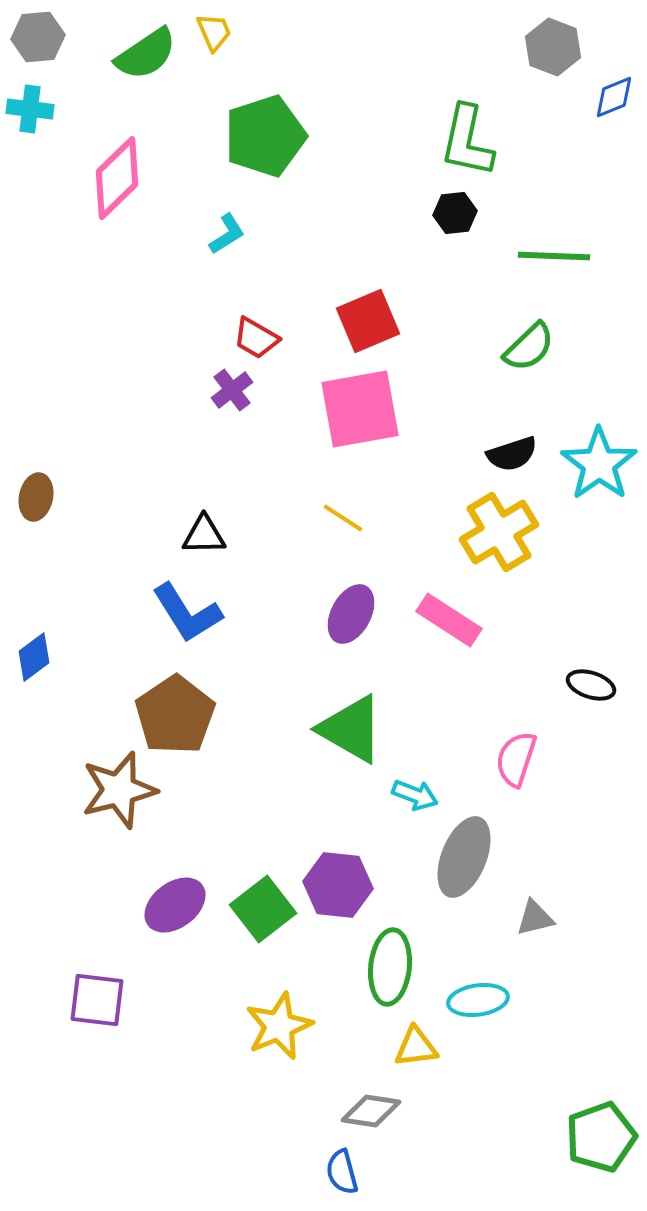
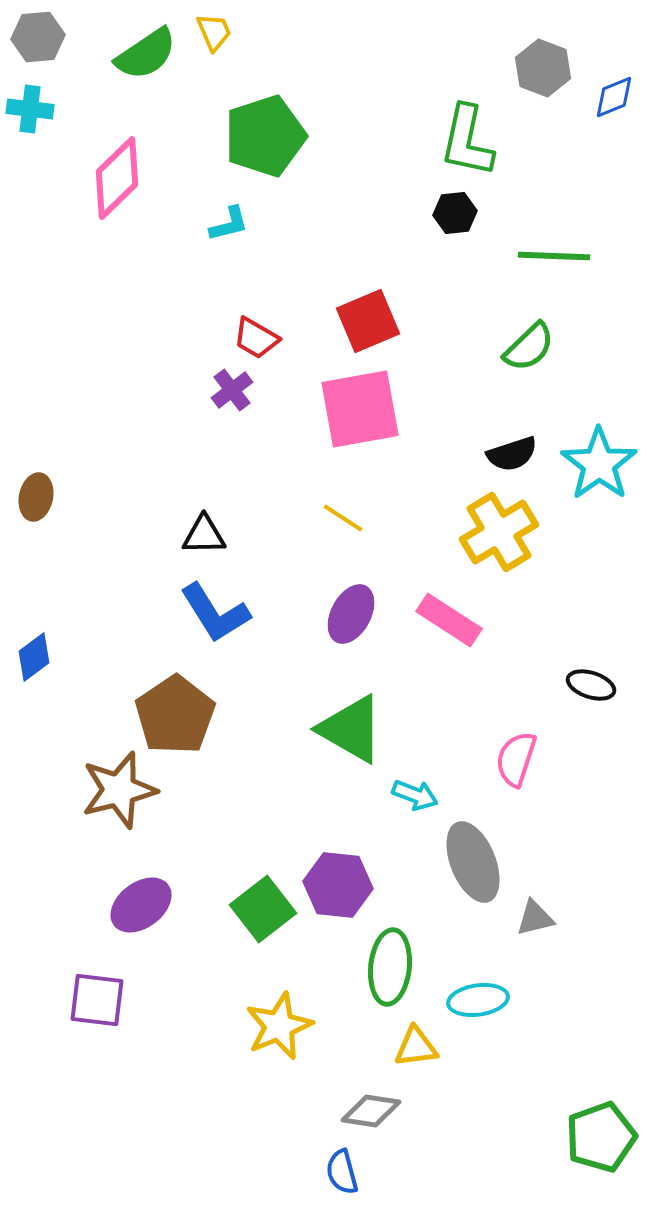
gray hexagon at (553, 47): moved 10 px left, 21 px down
cyan L-shape at (227, 234): moved 2 px right, 10 px up; rotated 18 degrees clockwise
blue L-shape at (187, 613): moved 28 px right
gray ellipse at (464, 857): moved 9 px right, 5 px down; rotated 44 degrees counterclockwise
purple ellipse at (175, 905): moved 34 px left
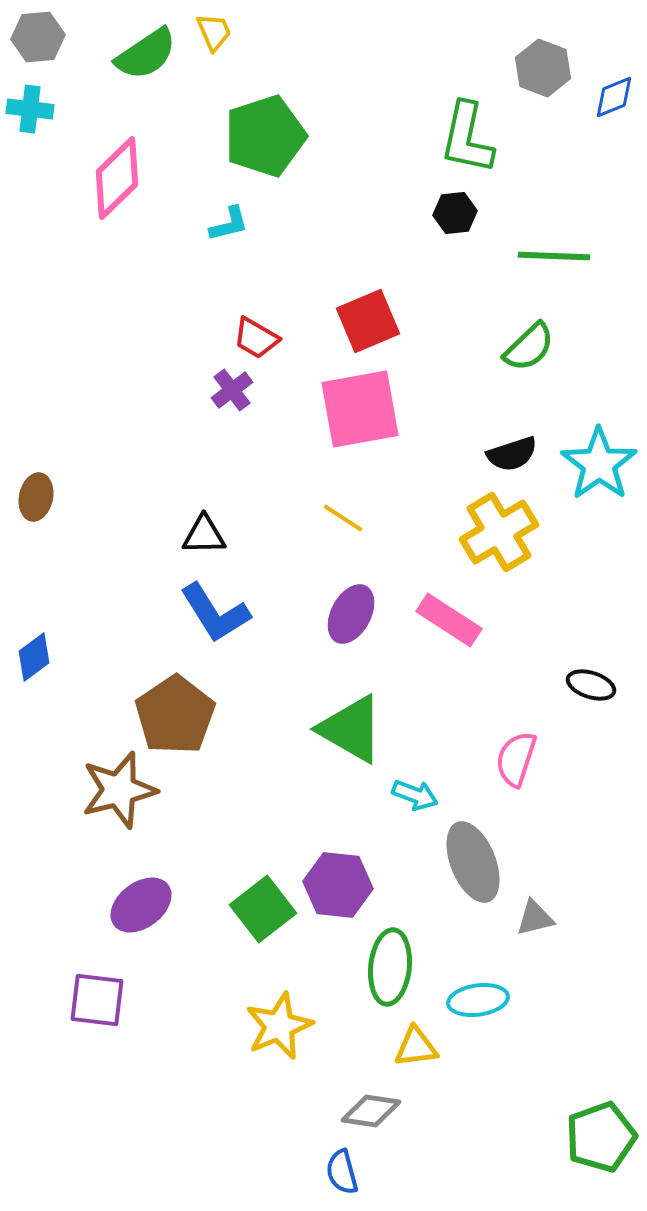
green L-shape at (467, 141): moved 3 px up
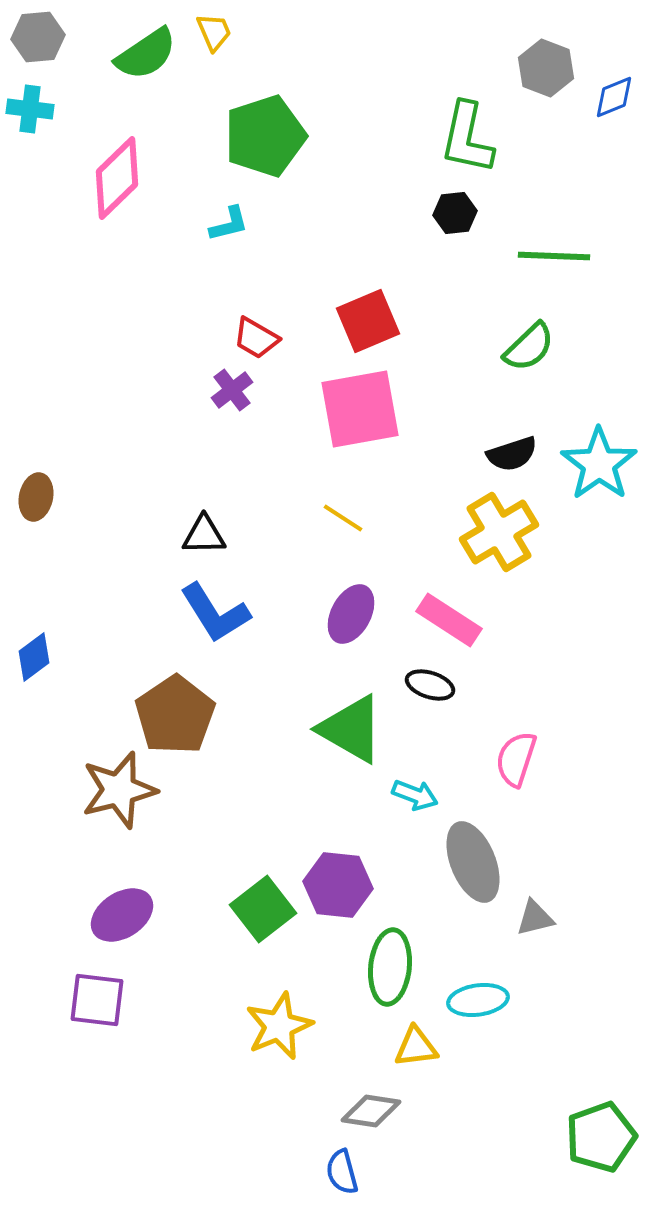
gray hexagon at (543, 68): moved 3 px right
black ellipse at (591, 685): moved 161 px left
purple ellipse at (141, 905): moved 19 px left, 10 px down; rotated 4 degrees clockwise
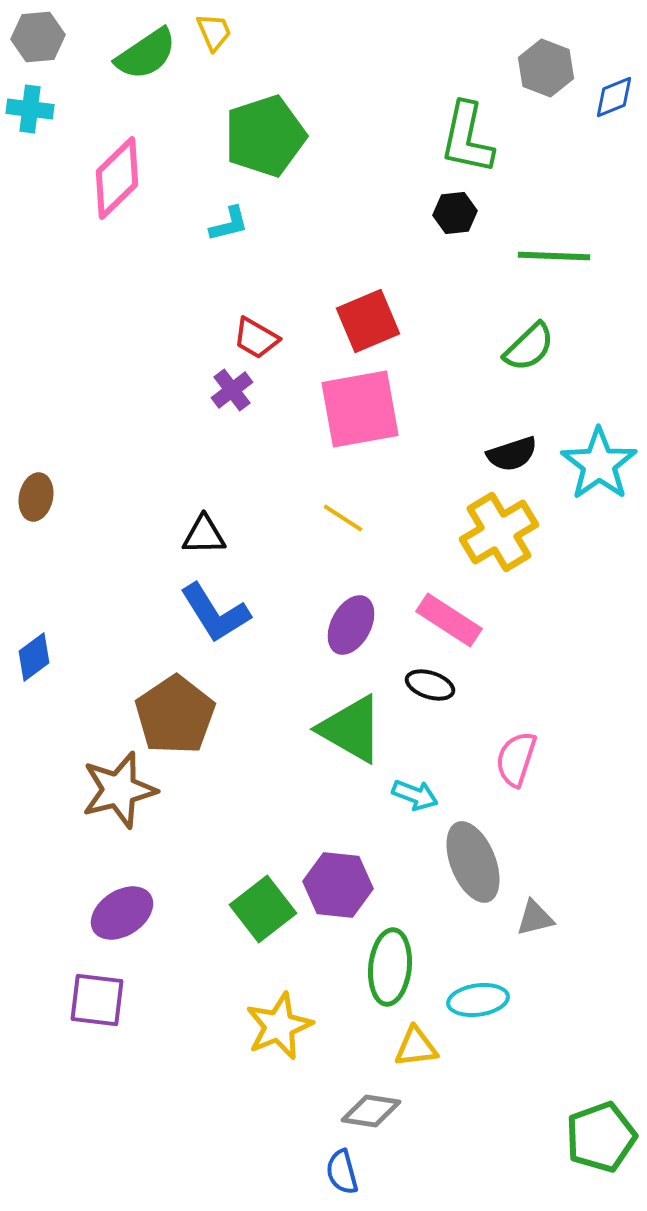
purple ellipse at (351, 614): moved 11 px down
purple ellipse at (122, 915): moved 2 px up
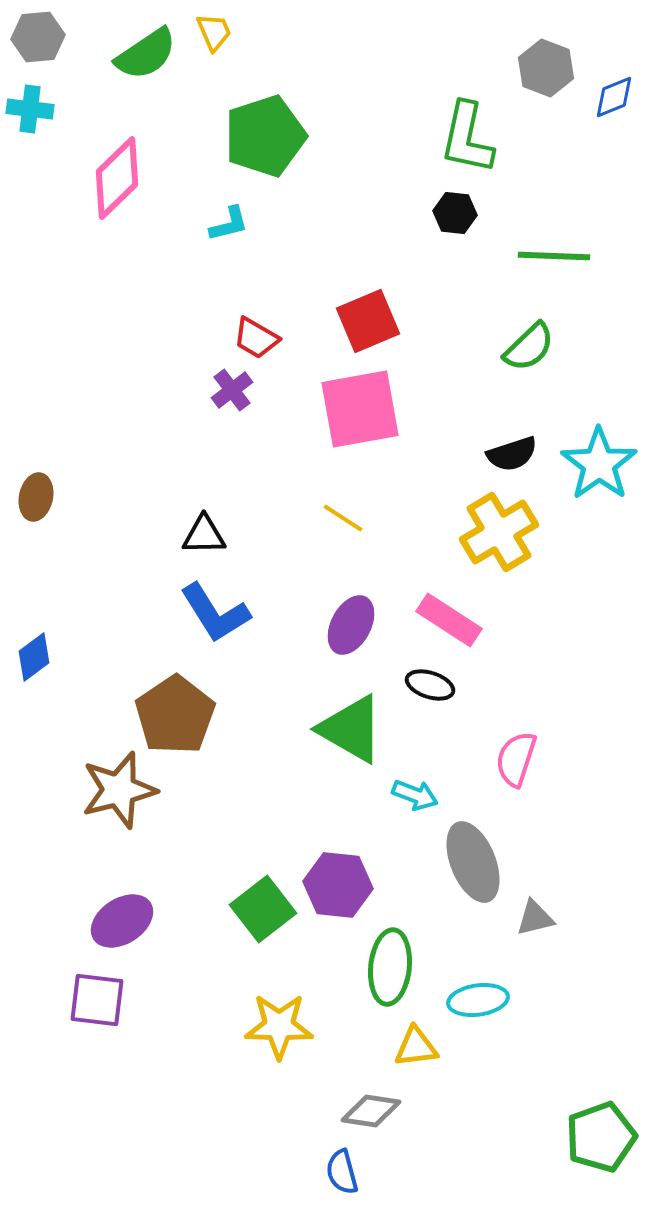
black hexagon at (455, 213): rotated 12 degrees clockwise
purple ellipse at (122, 913): moved 8 px down
yellow star at (279, 1026): rotated 24 degrees clockwise
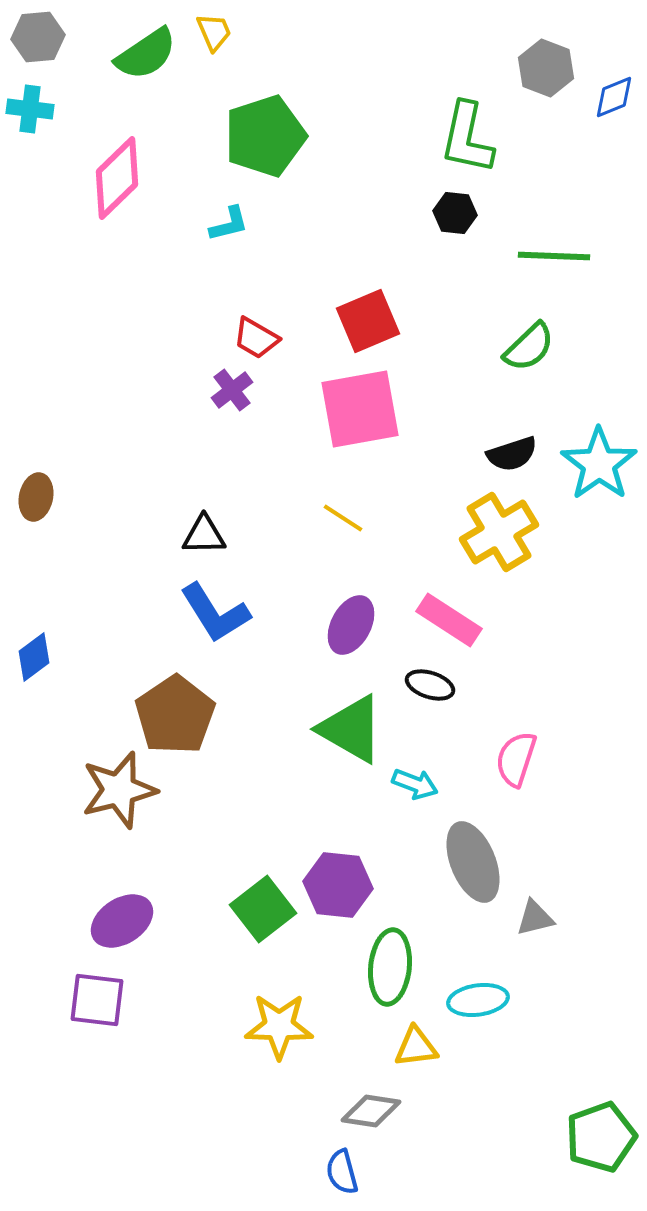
cyan arrow at (415, 795): moved 11 px up
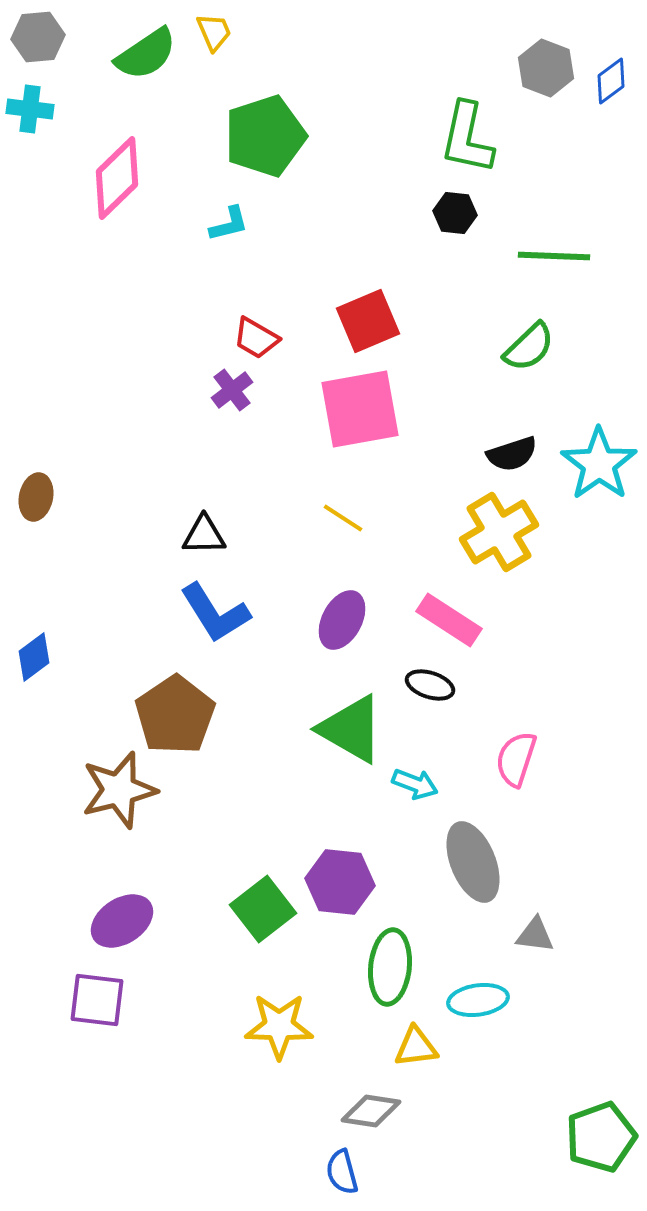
blue diamond at (614, 97): moved 3 px left, 16 px up; rotated 15 degrees counterclockwise
purple ellipse at (351, 625): moved 9 px left, 5 px up
purple hexagon at (338, 885): moved 2 px right, 3 px up
gray triangle at (535, 918): moved 17 px down; rotated 21 degrees clockwise
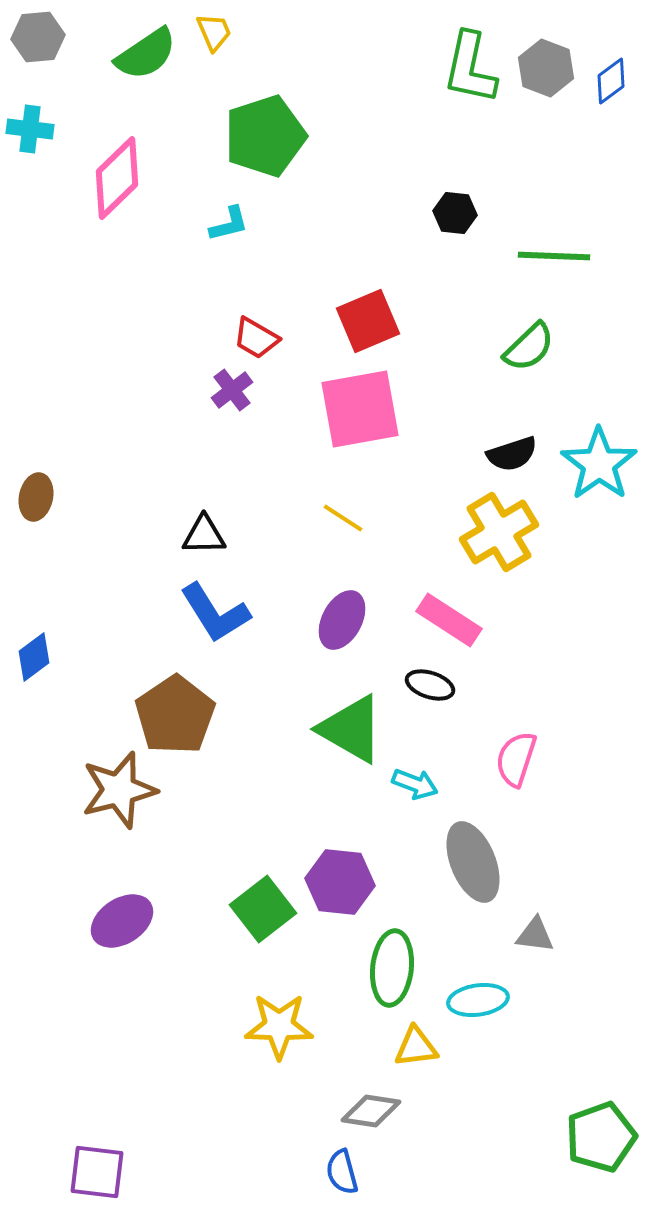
cyan cross at (30, 109): moved 20 px down
green L-shape at (467, 138): moved 3 px right, 70 px up
green ellipse at (390, 967): moved 2 px right, 1 px down
purple square at (97, 1000): moved 172 px down
